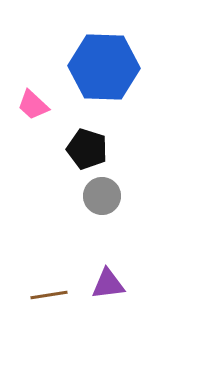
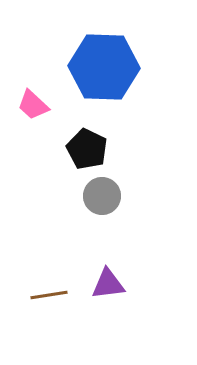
black pentagon: rotated 9 degrees clockwise
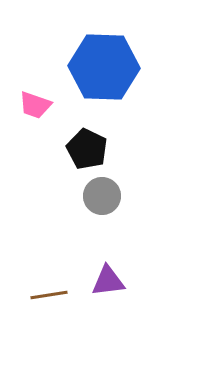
pink trapezoid: moved 2 px right; rotated 24 degrees counterclockwise
purple triangle: moved 3 px up
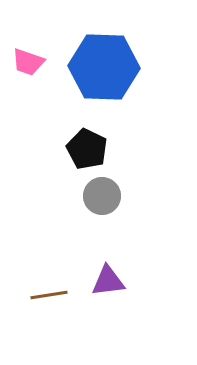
pink trapezoid: moved 7 px left, 43 px up
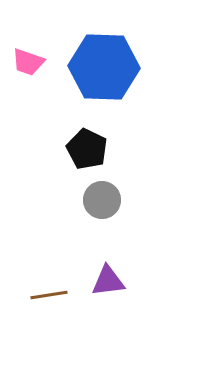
gray circle: moved 4 px down
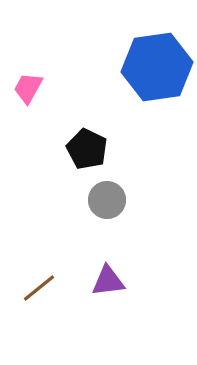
pink trapezoid: moved 26 px down; rotated 100 degrees clockwise
blue hexagon: moved 53 px right; rotated 10 degrees counterclockwise
gray circle: moved 5 px right
brown line: moved 10 px left, 7 px up; rotated 30 degrees counterclockwise
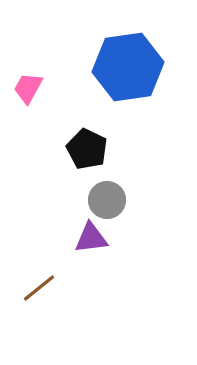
blue hexagon: moved 29 px left
purple triangle: moved 17 px left, 43 px up
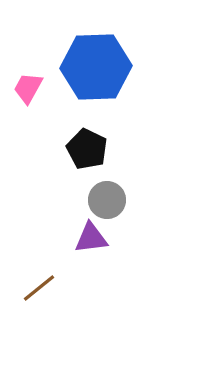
blue hexagon: moved 32 px left; rotated 6 degrees clockwise
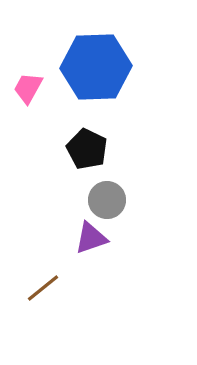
purple triangle: rotated 12 degrees counterclockwise
brown line: moved 4 px right
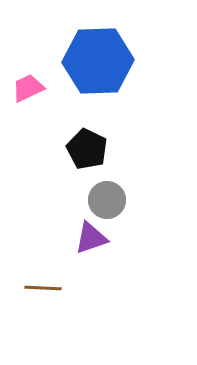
blue hexagon: moved 2 px right, 6 px up
pink trapezoid: rotated 36 degrees clockwise
brown line: rotated 42 degrees clockwise
